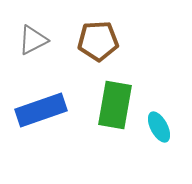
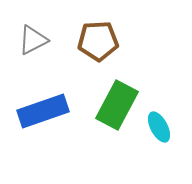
green rectangle: moved 2 px right; rotated 18 degrees clockwise
blue rectangle: moved 2 px right, 1 px down
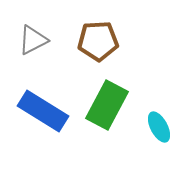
green rectangle: moved 10 px left
blue rectangle: rotated 51 degrees clockwise
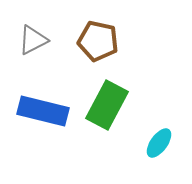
brown pentagon: rotated 15 degrees clockwise
blue rectangle: rotated 18 degrees counterclockwise
cyan ellipse: moved 16 px down; rotated 64 degrees clockwise
